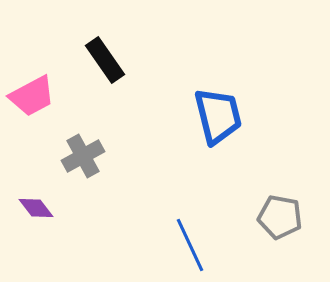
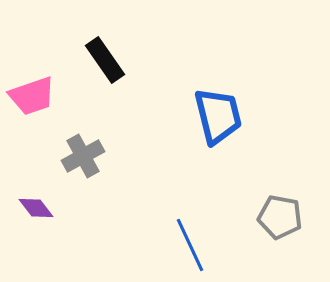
pink trapezoid: rotated 9 degrees clockwise
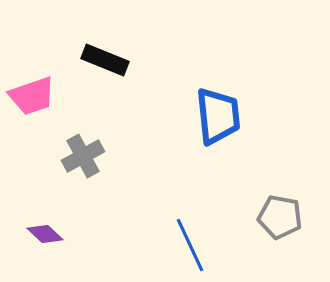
black rectangle: rotated 33 degrees counterclockwise
blue trapezoid: rotated 8 degrees clockwise
purple diamond: moved 9 px right, 26 px down; rotated 9 degrees counterclockwise
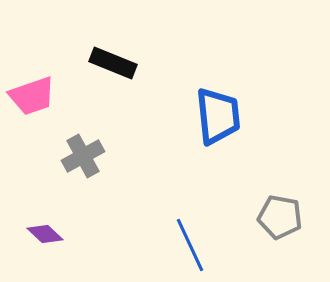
black rectangle: moved 8 px right, 3 px down
